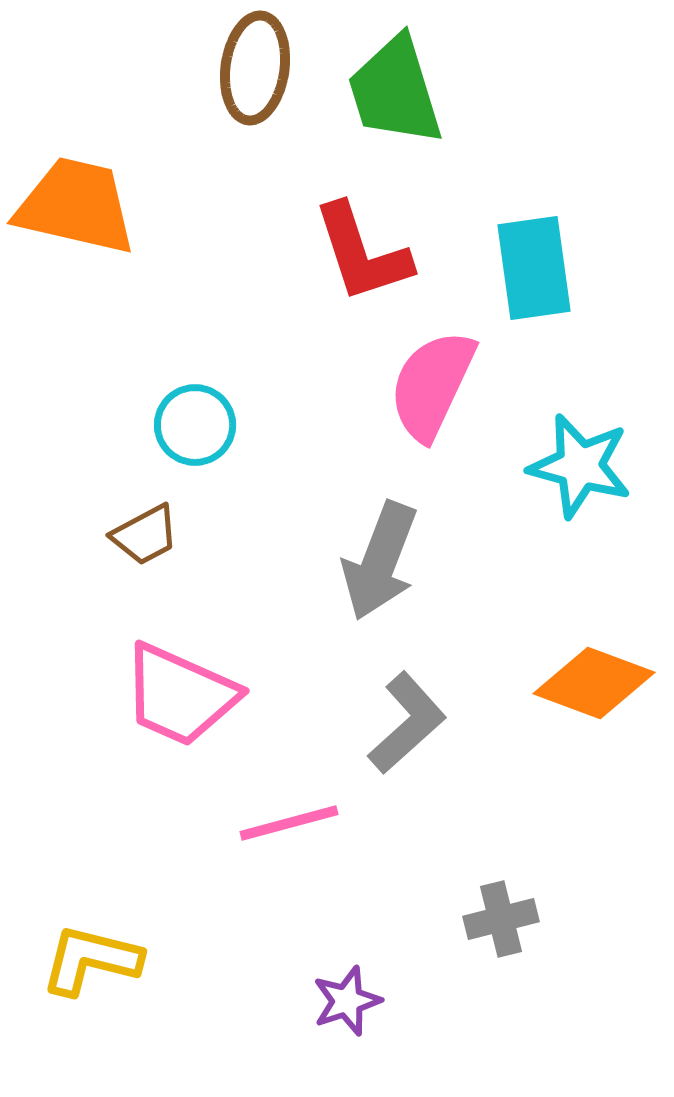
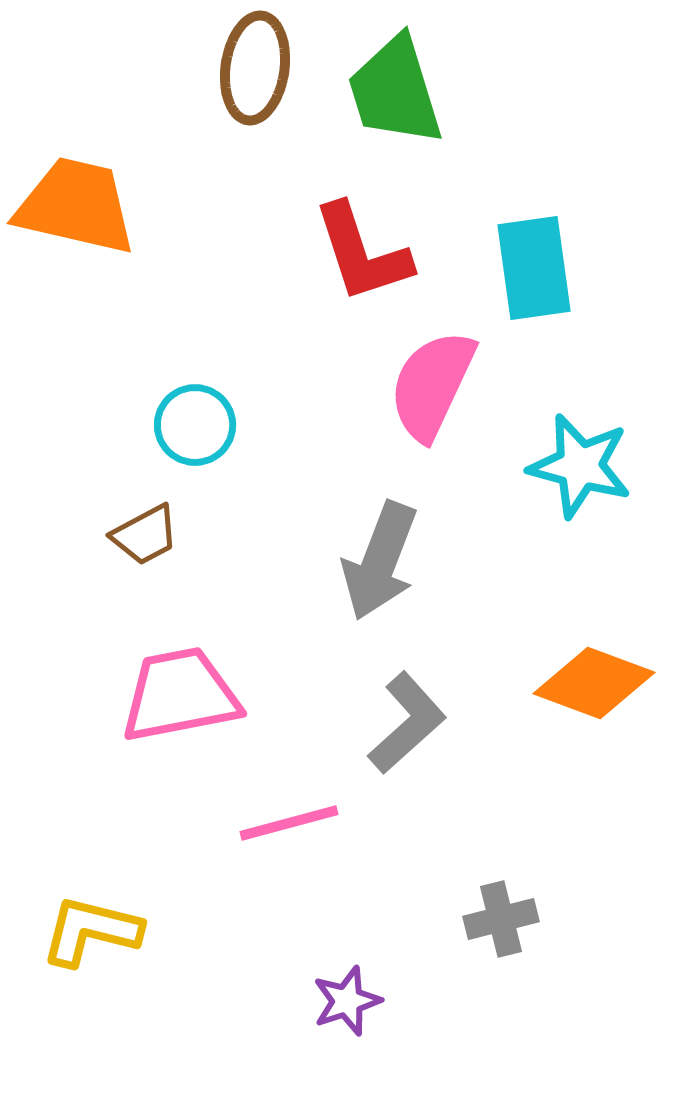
pink trapezoid: rotated 145 degrees clockwise
yellow L-shape: moved 29 px up
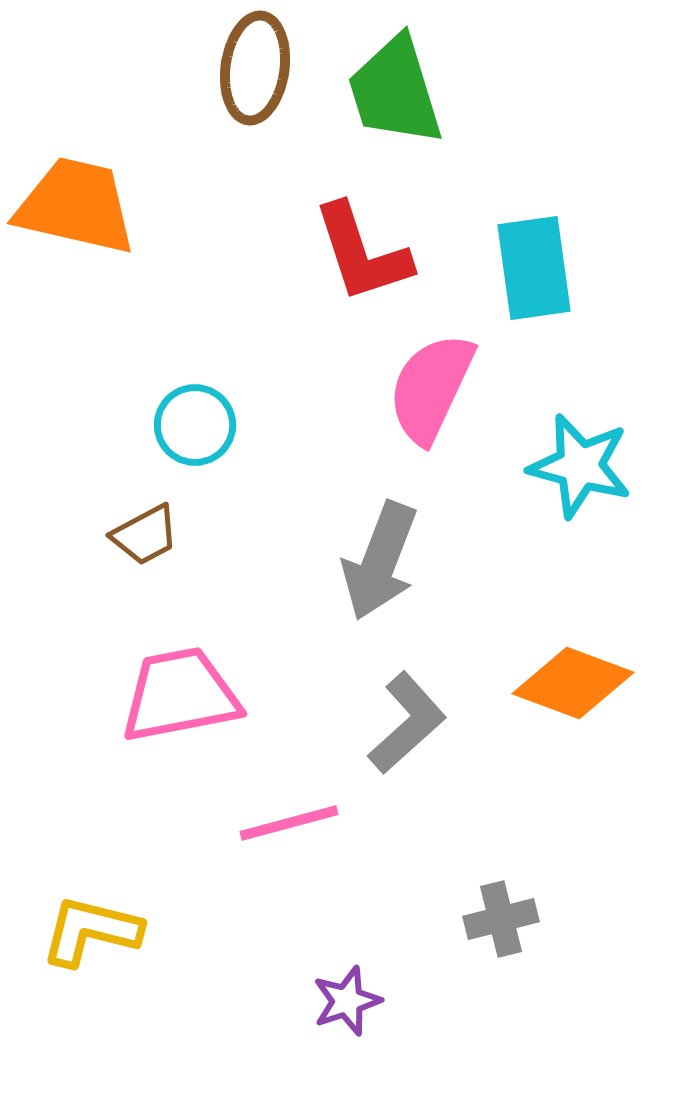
pink semicircle: moved 1 px left, 3 px down
orange diamond: moved 21 px left
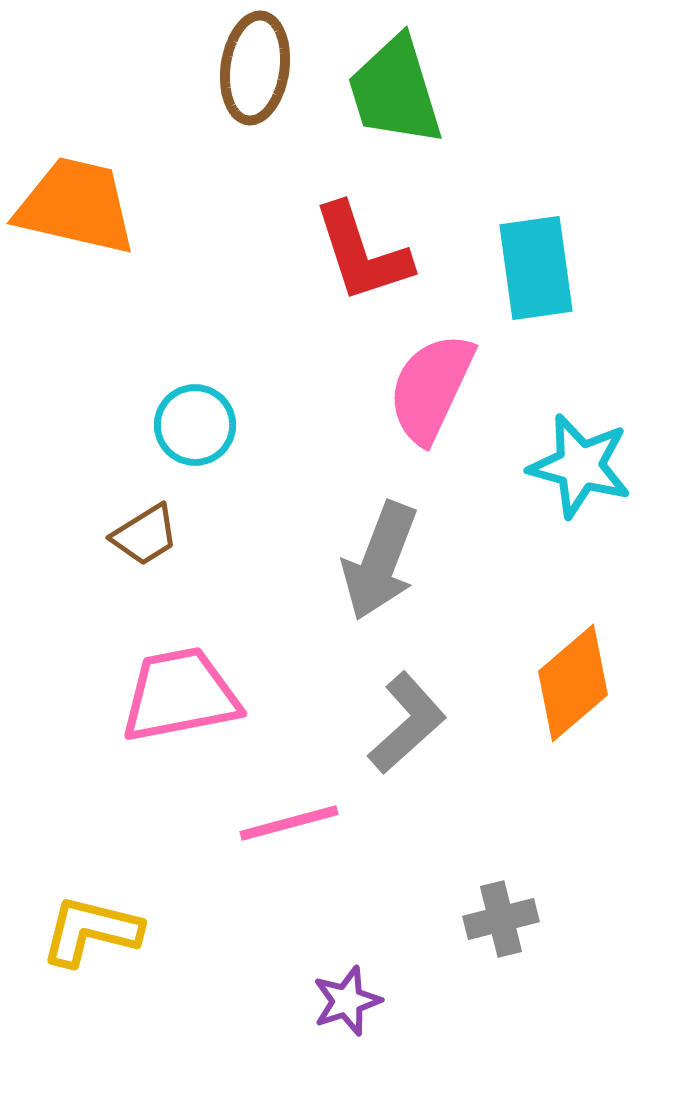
cyan rectangle: moved 2 px right
brown trapezoid: rotated 4 degrees counterclockwise
orange diamond: rotated 61 degrees counterclockwise
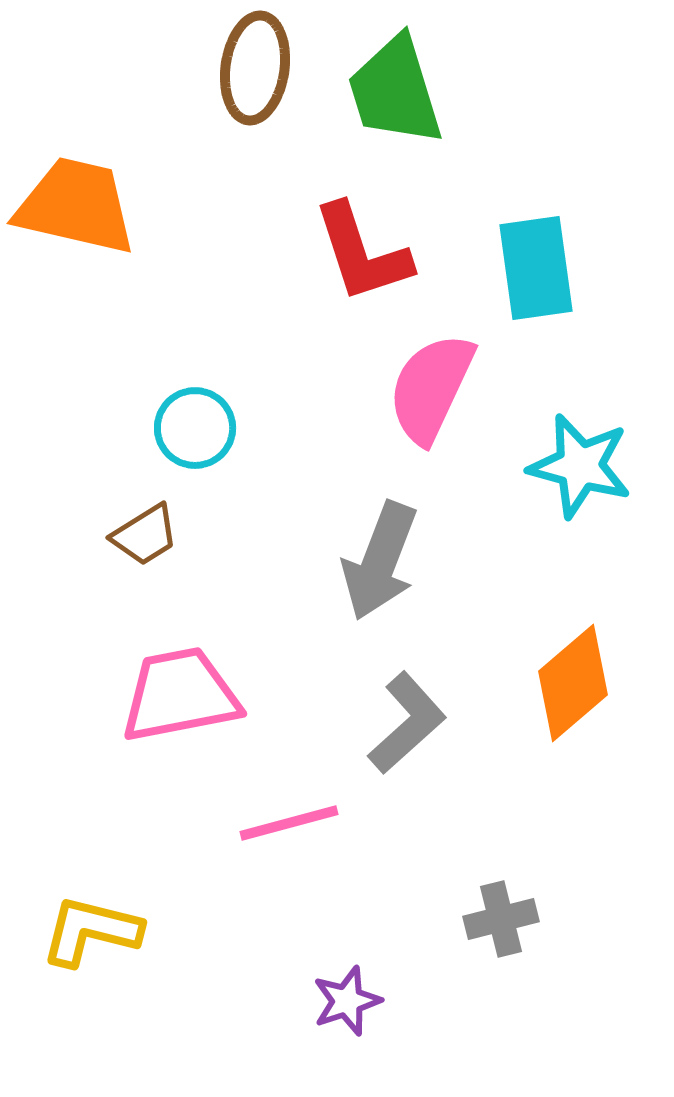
cyan circle: moved 3 px down
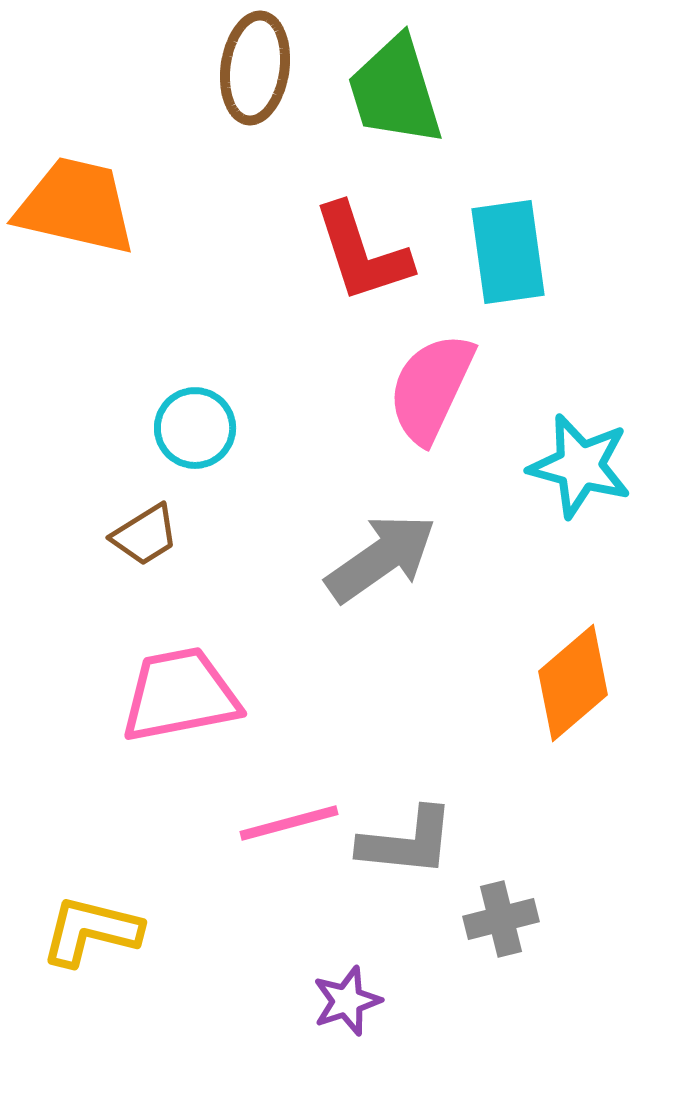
cyan rectangle: moved 28 px left, 16 px up
gray arrow: moved 1 px right, 3 px up; rotated 146 degrees counterclockwise
gray L-shape: moved 119 px down; rotated 48 degrees clockwise
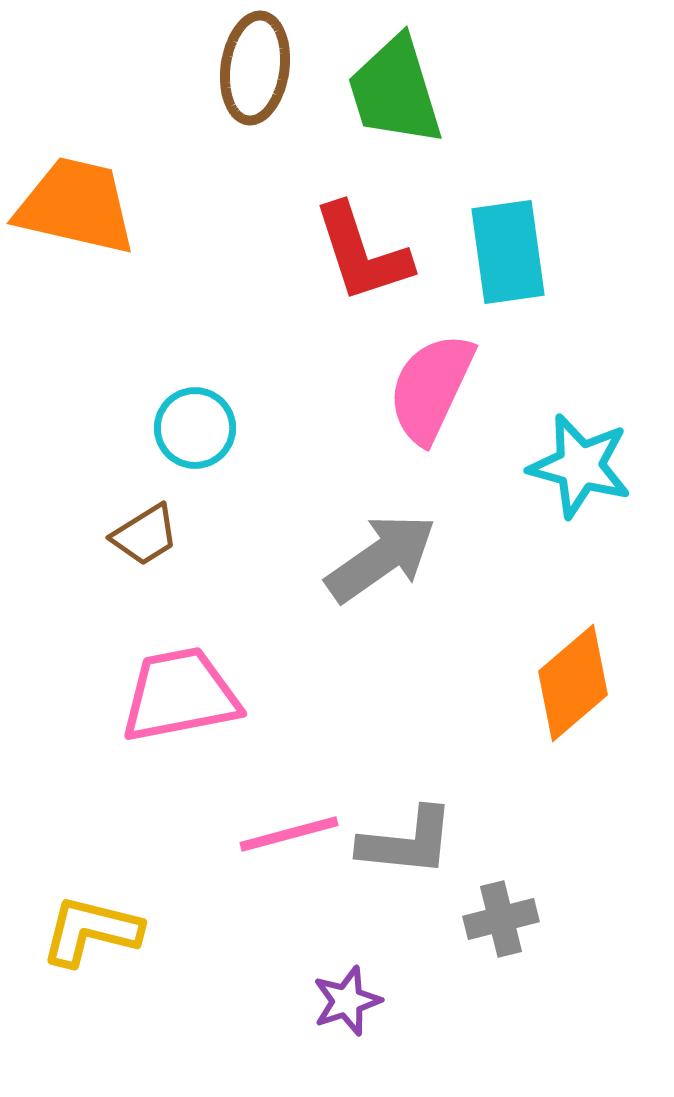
pink line: moved 11 px down
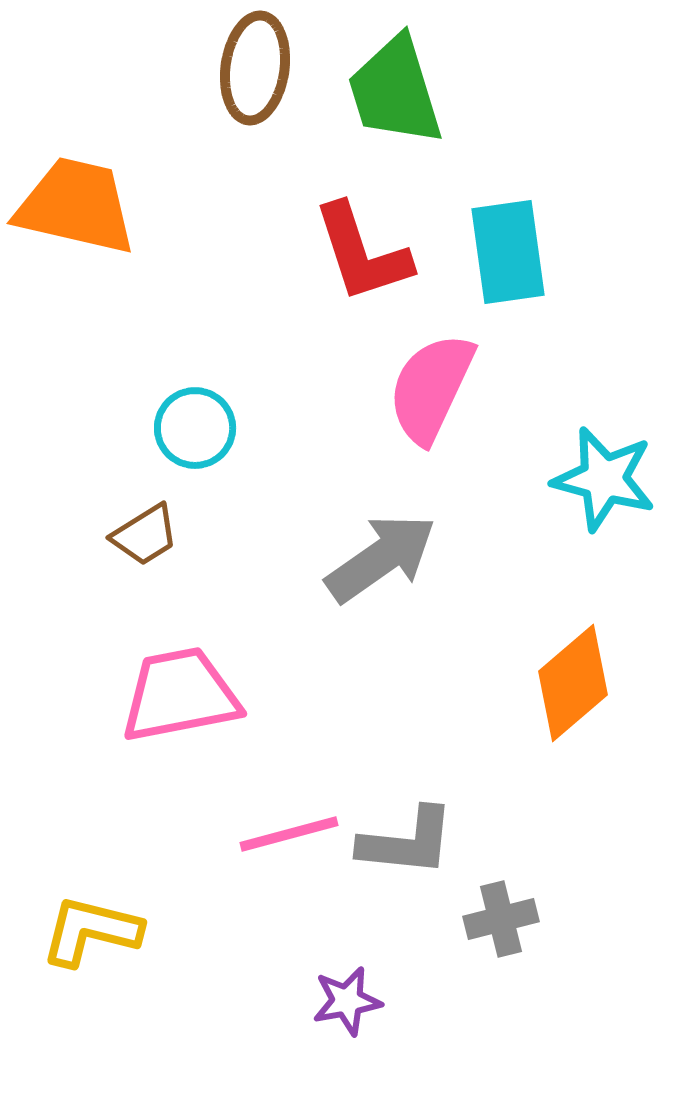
cyan star: moved 24 px right, 13 px down
purple star: rotated 8 degrees clockwise
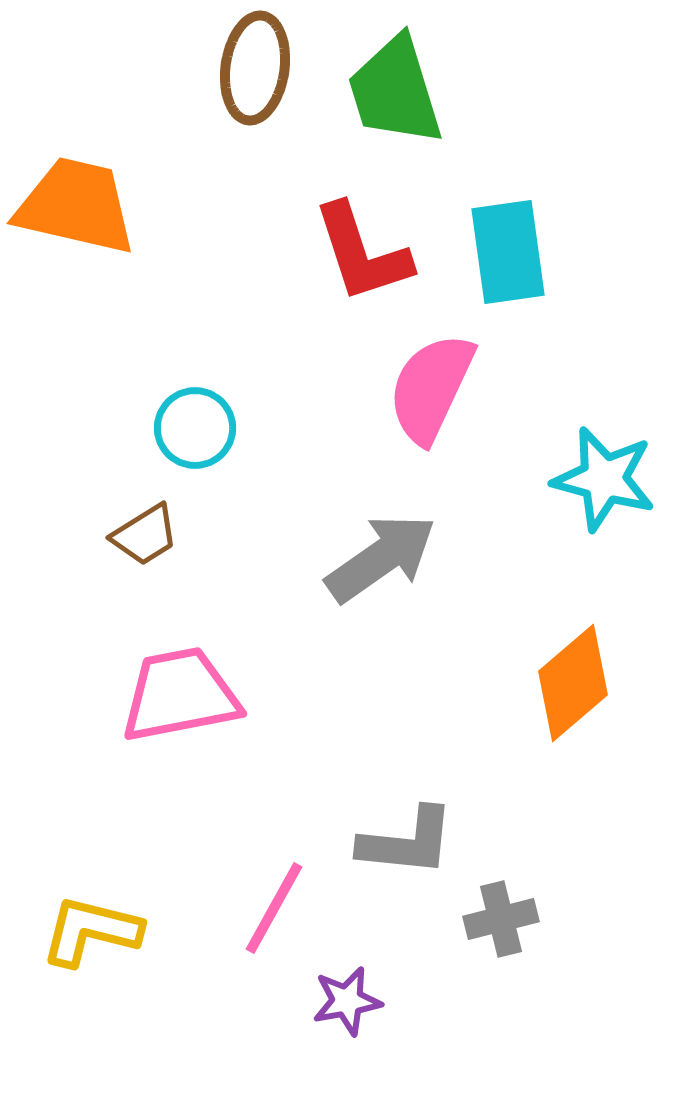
pink line: moved 15 px left, 74 px down; rotated 46 degrees counterclockwise
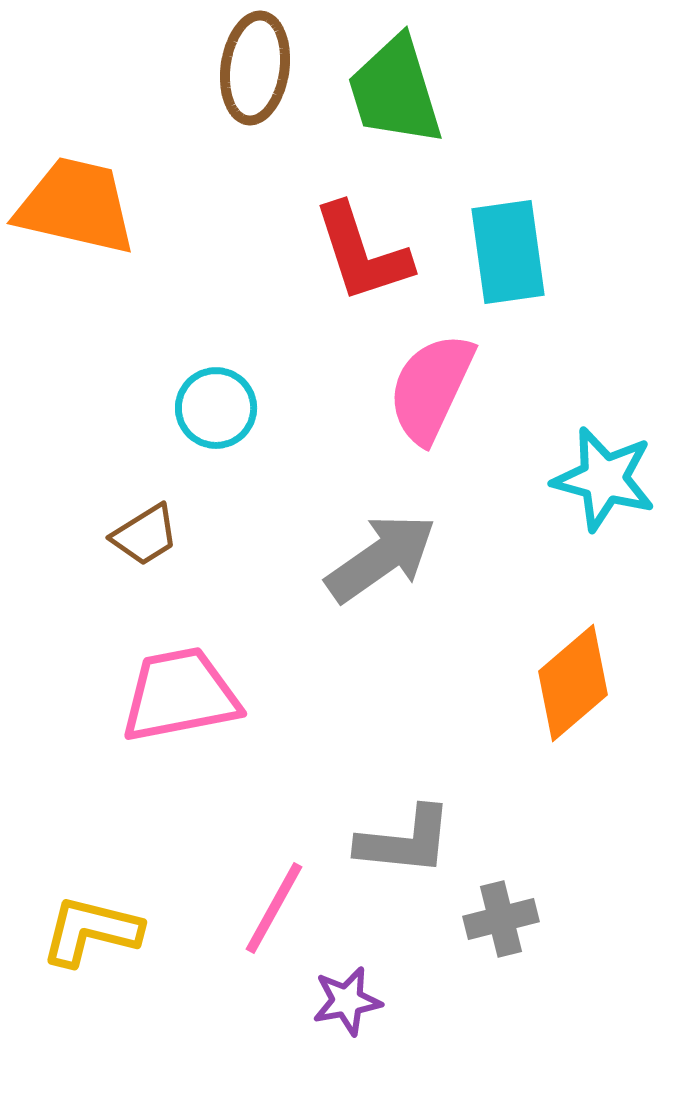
cyan circle: moved 21 px right, 20 px up
gray L-shape: moved 2 px left, 1 px up
